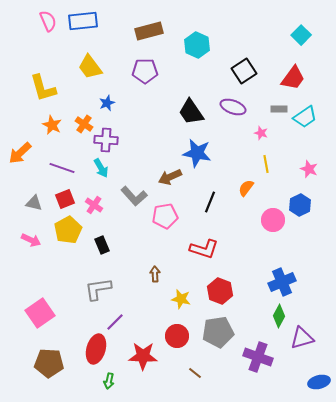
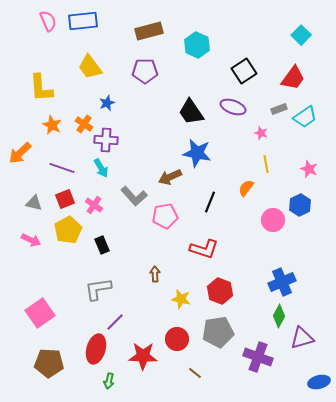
yellow L-shape at (43, 88): moved 2 px left; rotated 12 degrees clockwise
gray rectangle at (279, 109): rotated 21 degrees counterclockwise
red circle at (177, 336): moved 3 px down
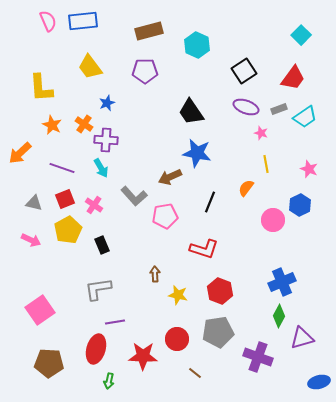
purple ellipse at (233, 107): moved 13 px right
yellow star at (181, 299): moved 3 px left, 4 px up
pink square at (40, 313): moved 3 px up
purple line at (115, 322): rotated 36 degrees clockwise
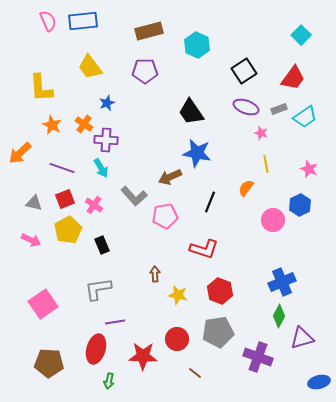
pink square at (40, 310): moved 3 px right, 6 px up
